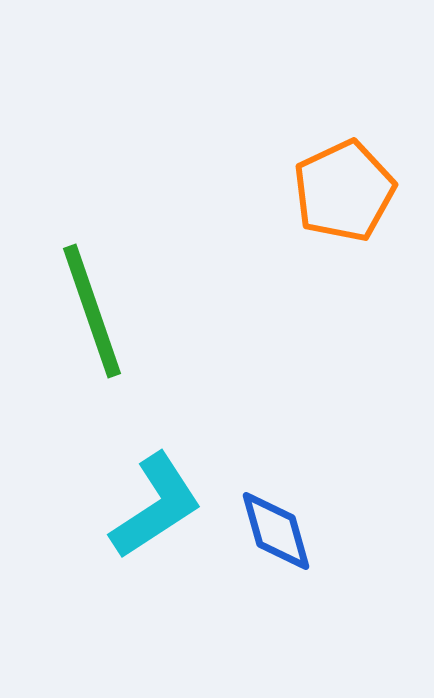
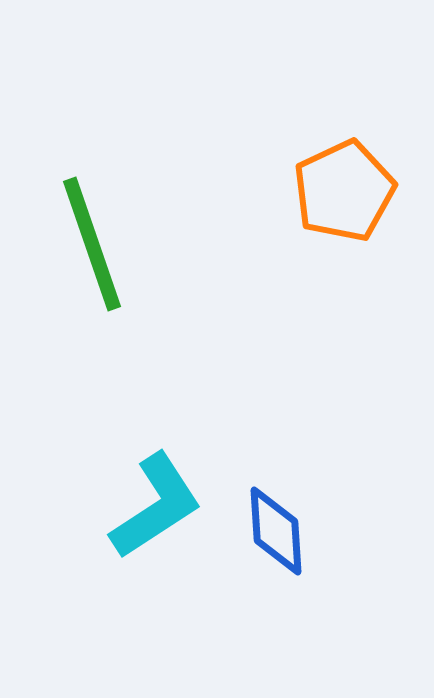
green line: moved 67 px up
blue diamond: rotated 12 degrees clockwise
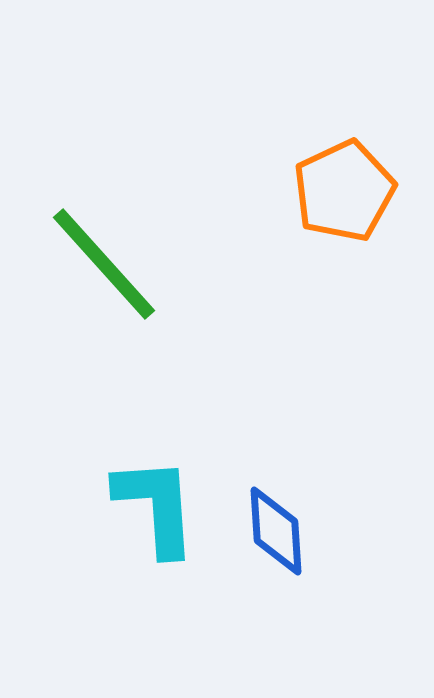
green line: moved 12 px right, 20 px down; rotated 23 degrees counterclockwise
cyan L-shape: rotated 61 degrees counterclockwise
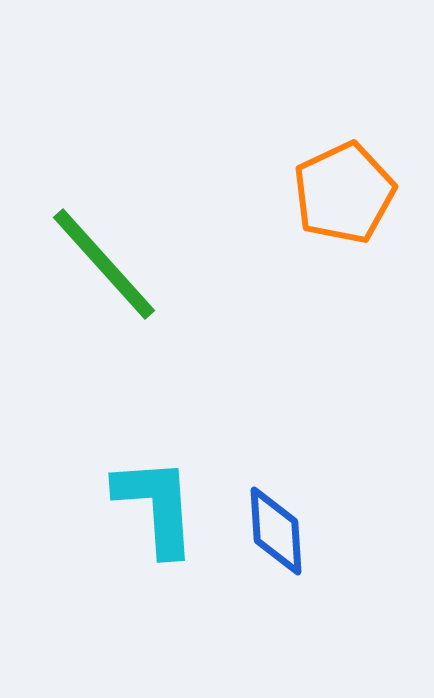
orange pentagon: moved 2 px down
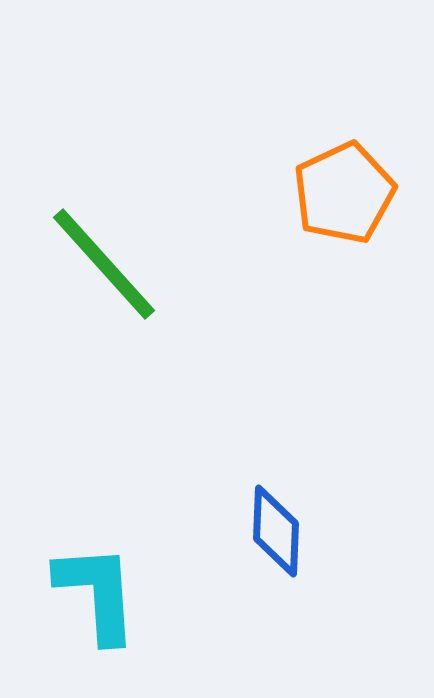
cyan L-shape: moved 59 px left, 87 px down
blue diamond: rotated 6 degrees clockwise
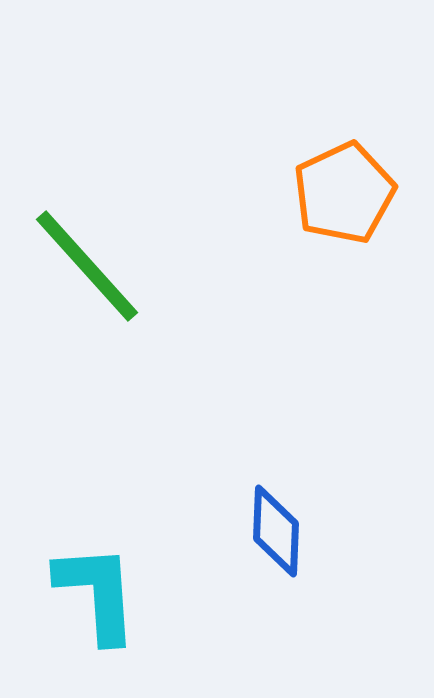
green line: moved 17 px left, 2 px down
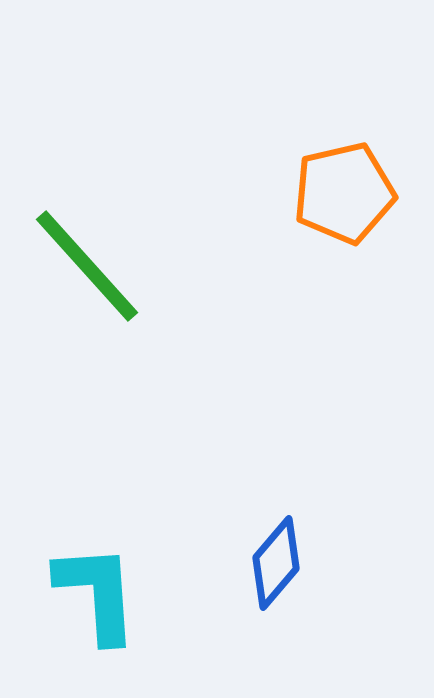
orange pentagon: rotated 12 degrees clockwise
blue diamond: moved 32 px down; rotated 38 degrees clockwise
